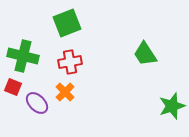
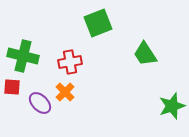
green square: moved 31 px right
red square: moved 1 px left; rotated 18 degrees counterclockwise
purple ellipse: moved 3 px right
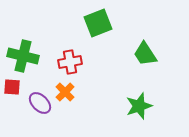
green star: moved 33 px left
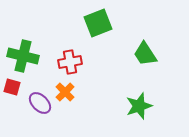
red square: rotated 12 degrees clockwise
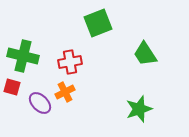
orange cross: rotated 18 degrees clockwise
green star: moved 3 px down
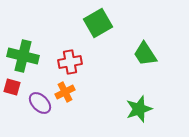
green square: rotated 8 degrees counterclockwise
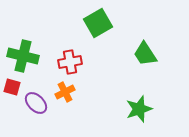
purple ellipse: moved 4 px left
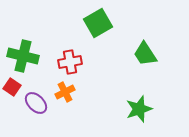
red square: rotated 18 degrees clockwise
